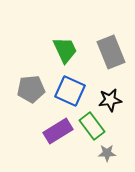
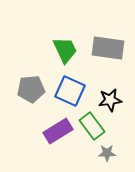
gray rectangle: moved 3 px left, 4 px up; rotated 60 degrees counterclockwise
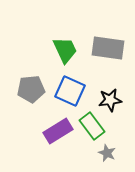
gray star: rotated 24 degrees clockwise
